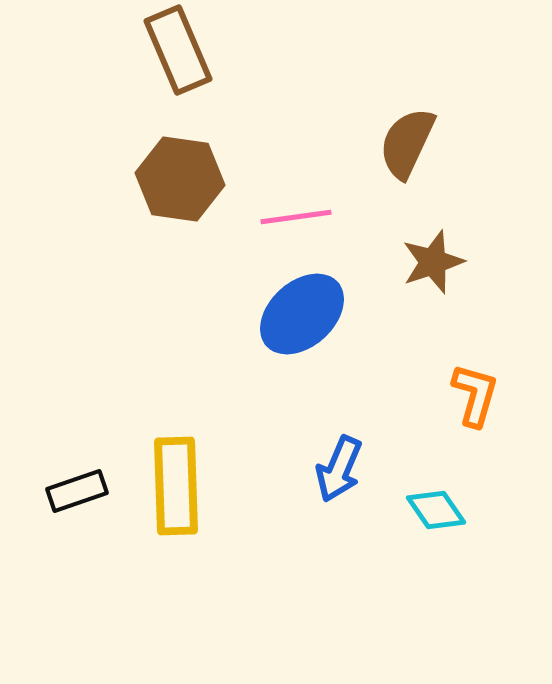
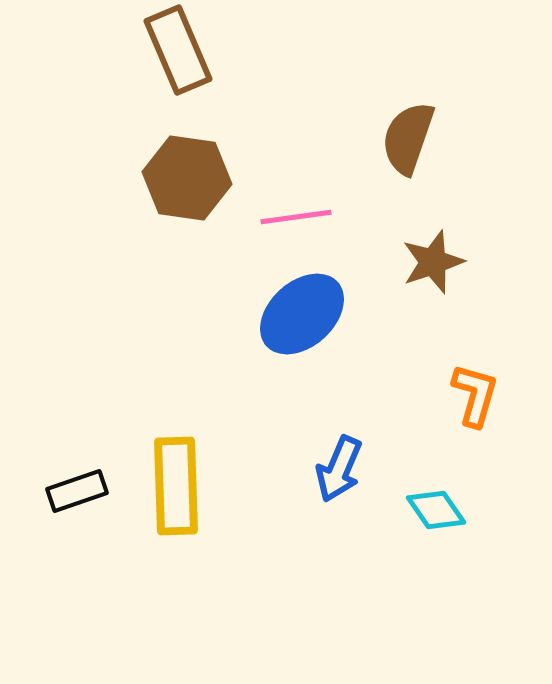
brown semicircle: moved 1 px right, 5 px up; rotated 6 degrees counterclockwise
brown hexagon: moved 7 px right, 1 px up
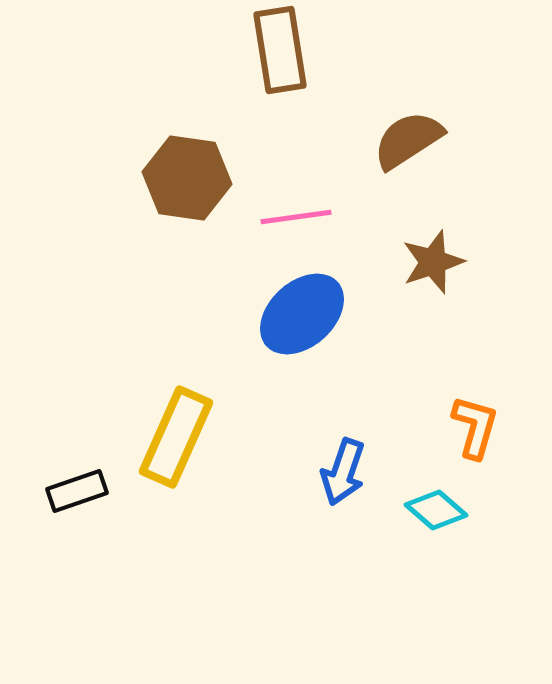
brown rectangle: moved 102 px right; rotated 14 degrees clockwise
brown semicircle: moved 2 px down; rotated 38 degrees clockwise
orange L-shape: moved 32 px down
blue arrow: moved 4 px right, 3 px down; rotated 4 degrees counterclockwise
yellow rectangle: moved 49 px up; rotated 26 degrees clockwise
cyan diamond: rotated 14 degrees counterclockwise
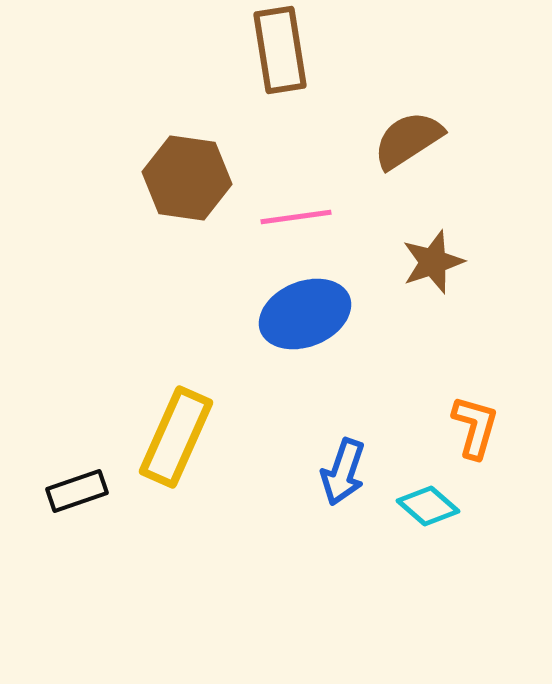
blue ellipse: moved 3 px right; rotated 20 degrees clockwise
cyan diamond: moved 8 px left, 4 px up
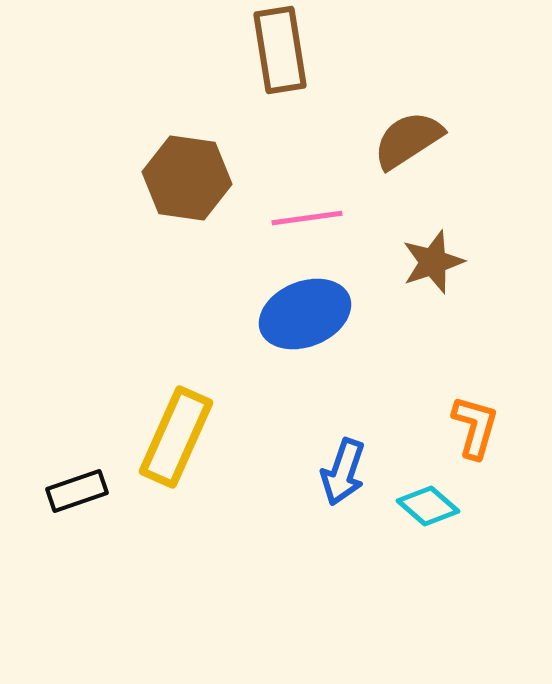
pink line: moved 11 px right, 1 px down
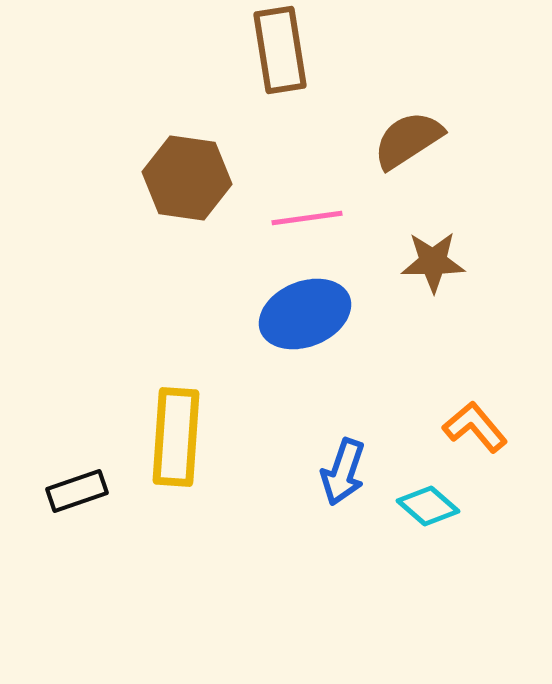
brown star: rotated 18 degrees clockwise
orange L-shape: rotated 56 degrees counterclockwise
yellow rectangle: rotated 20 degrees counterclockwise
